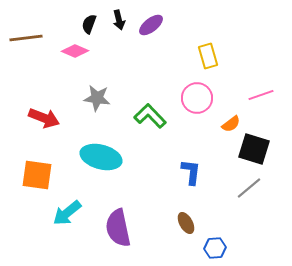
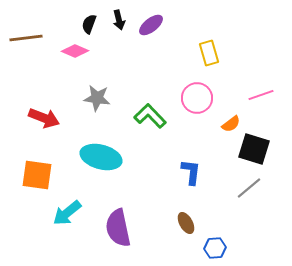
yellow rectangle: moved 1 px right, 3 px up
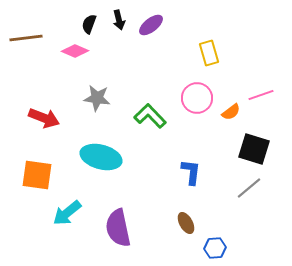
orange semicircle: moved 12 px up
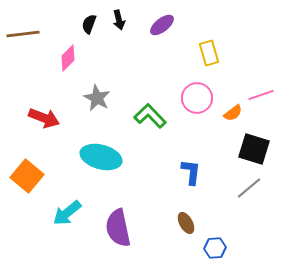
purple ellipse: moved 11 px right
brown line: moved 3 px left, 4 px up
pink diamond: moved 7 px left, 7 px down; rotated 68 degrees counterclockwise
gray star: rotated 20 degrees clockwise
orange semicircle: moved 2 px right, 1 px down
orange square: moved 10 px left, 1 px down; rotated 32 degrees clockwise
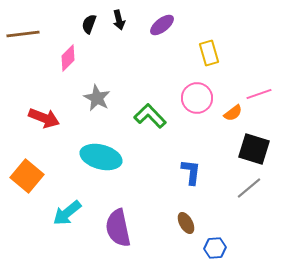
pink line: moved 2 px left, 1 px up
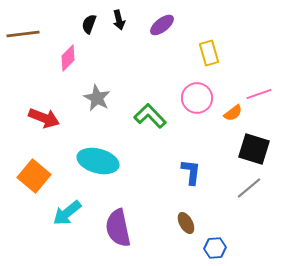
cyan ellipse: moved 3 px left, 4 px down
orange square: moved 7 px right
